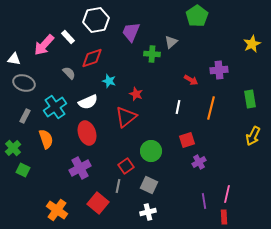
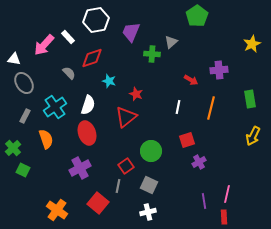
gray ellipse at (24, 83): rotated 40 degrees clockwise
white semicircle at (88, 102): moved 3 px down; rotated 48 degrees counterclockwise
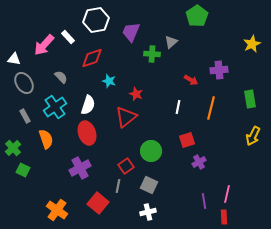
gray semicircle at (69, 73): moved 8 px left, 4 px down
gray rectangle at (25, 116): rotated 56 degrees counterclockwise
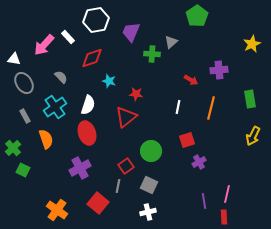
red star at (136, 94): rotated 16 degrees counterclockwise
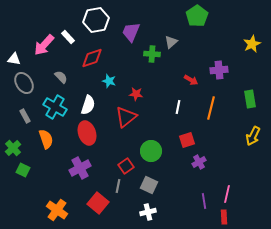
cyan cross at (55, 107): rotated 25 degrees counterclockwise
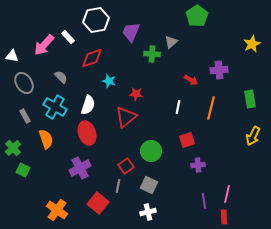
white triangle at (14, 59): moved 2 px left, 3 px up
purple cross at (199, 162): moved 1 px left, 3 px down; rotated 24 degrees clockwise
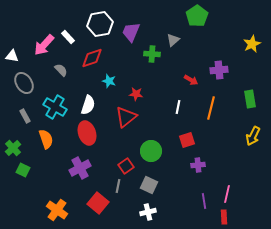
white hexagon at (96, 20): moved 4 px right, 4 px down
gray triangle at (171, 42): moved 2 px right, 2 px up
gray semicircle at (61, 77): moved 7 px up
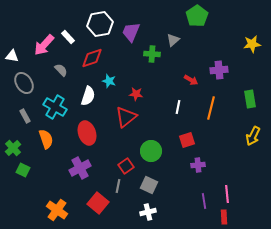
yellow star at (252, 44): rotated 18 degrees clockwise
white semicircle at (88, 105): moved 9 px up
pink line at (227, 194): rotated 18 degrees counterclockwise
